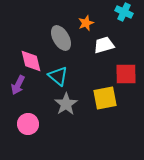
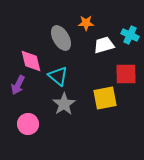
cyan cross: moved 6 px right, 23 px down
orange star: rotated 21 degrees clockwise
gray star: moved 2 px left
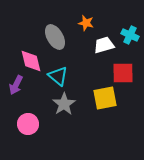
orange star: rotated 14 degrees clockwise
gray ellipse: moved 6 px left, 1 px up
red square: moved 3 px left, 1 px up
purple arrow: moved 2 px left
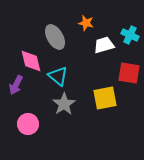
red square: moved 6 px right; rotated 10 degrees clockwise
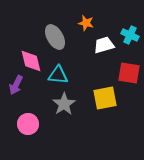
cyan triangle: moved 1 px up; rotated 35 degrees counterclockwise
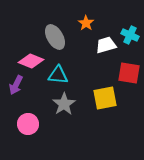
orange star: rotated 21 degrees clockwise
white trapezoid: moved 2 px right
pink diamond: rotated 55 degrees counterclockwise
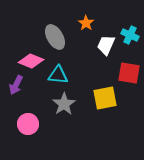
white trapezoid: rotated 50 degrees counterclockwise
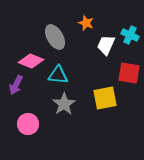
orange star: rotated 14 degrees counterclockwise
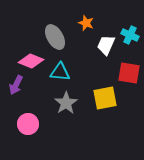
cyan triangle: moved 2 px right, 3 px up
gray star: moved 2 px right, 1 px up
